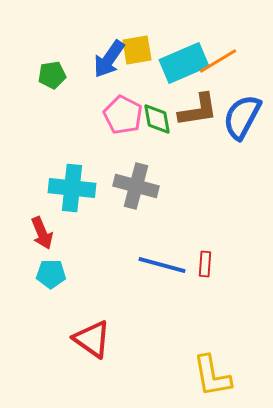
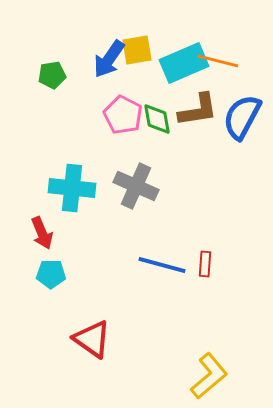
orange line: rotated 45 degrees clockwise
gray cross: rotated 9 degrees clockwise
yellow L-shape: moved 3 px left; rotated 120 degrees counterclockwise
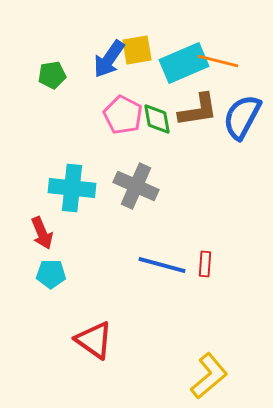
red triangle: moved 2 px right, 1 px down
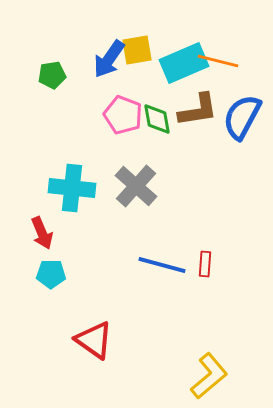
pink pentagon: rotated 6 degrees counterclockwise
gray cross: rotated 18 degrees clockwise
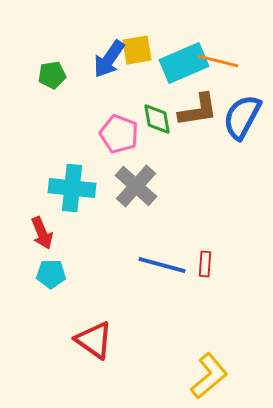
pink pentagon: moved 4 px left, 19 px down
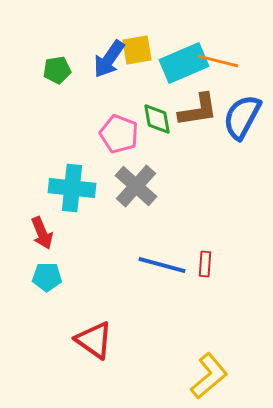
green pentagon: moved 5 px right, 5 px up
cyan pentagon: moved 4 px left, 3 px down
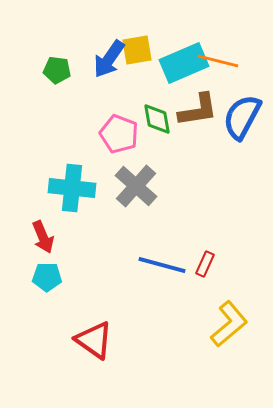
green pentagon: rotated 16 degrees clockwise
red arrow: moved 1 px right, 4 px down
red rectangle: rotated 20 degrees clockwise
yellow L-shape: moved 20 px right, 52 px up
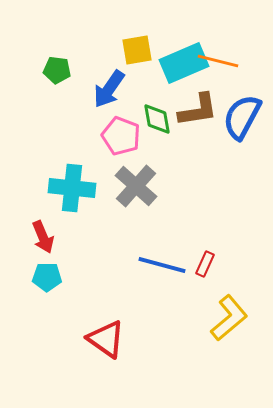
blue arrow: moved 30 px down
pink pentagon: moved 2 px right, 2 px down
yellow L-shape: moved 6 px up
red triangle: moved 12 px right, 1 px up
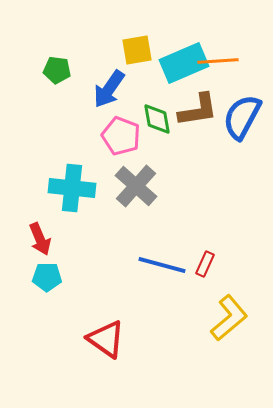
orange line: rotated 18 degrees counterclockwise
red arrow: moved 3 px left, 2 px down
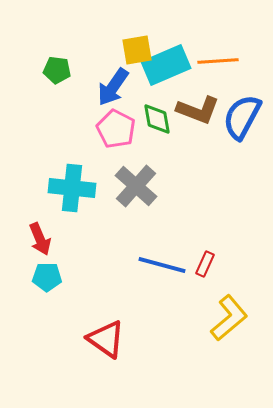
cyan rectangle: moved 18 px left, 2 px down
blue arrow: moved 4 px right, 2 px up
brown L-shape: rotated 30 degrees clockwise
pink pentagon: moved 5 px left, 7 px up; rotated 6 degrees clockwise
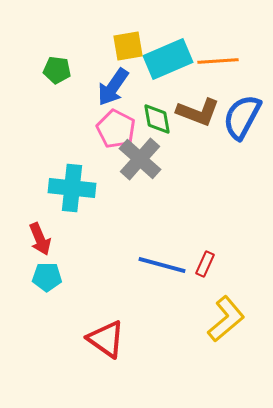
yellow square: moved 9 px left, 4 px up
cyan rectangle: moved 2 px right, 6 px up
brown L-shape: moved 2 px down
gray cross: moved 4 px right, 27 px up
yellow L-shape: moved 3 px left, 1 px down
